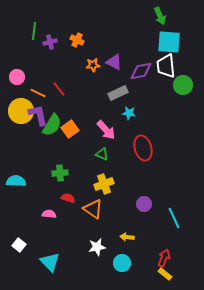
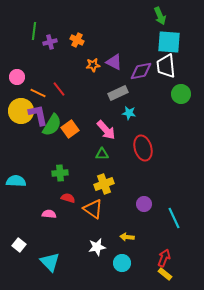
green circle: moved 2 px left, 9 px down
green triangle: rotated 24 degrees counterclockwise
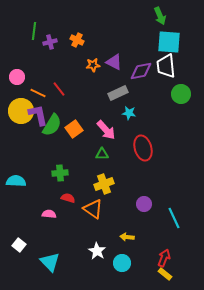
orange square: moved 4 px right
white star: moved 4 px down; rotated 30 degrees counterclockwise
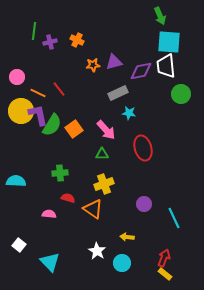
purple triangle: rotated 42 degrees counterclockwise
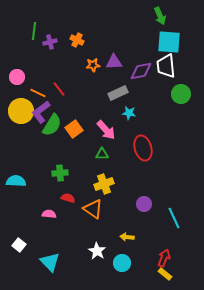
purple triangle: rotated 12 degrees clockwise
purple L-shape: moved 3 px right, 3 px up; rotated 115 degrees counterclockwise
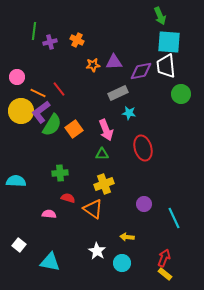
pink arrow: rotated 20 degrees clockwise
cyan triangle: rotated 35 degrees counterclockwise
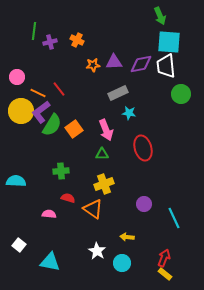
purple diamond: moved 7 px up
green cross: moved 1 px right, 2 px up
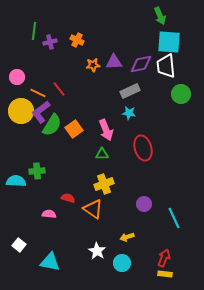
gray rectangle: moved 12 px right, 2 px up
green cross: moved 24 px left
yellow arrow: rotated 24 degrees counterclockwise
yellow rectangle: rotated 32 degrees counterclockwise
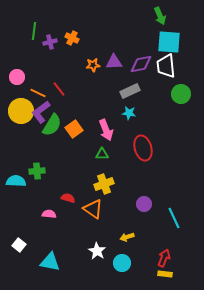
orange cross: moved 5 px left, 2 px up
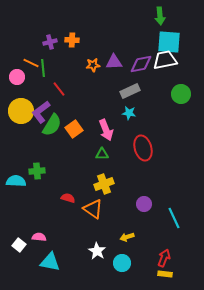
green arrow: rotated 18 degrees clockwise
green line: moved 9 px right, 37 px down; rotated 12 degrees counterclockwise
orange cross: moved 2 px down; rotated 24 degrees counterclockwise
white trapezoid: moved 1 px left, 6 px up; rotated 85 degrees clockwise
orange line: moved 7 px left, 30 px up
pink semicircle: moved 10 px left, 23 px down
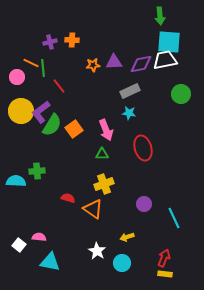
red line: moved 3 px up
